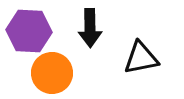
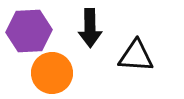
purple hexagon: rotated 6 degrees counterclockwise
black triangle: moved 5 px left, 2 px up; rotated 15 degrees clockwise
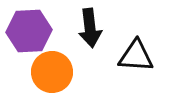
black arrow: rotated 6 degrees counterclockwise
orange circle: moved 1 px up
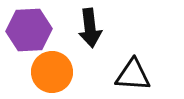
purple hexagon: moved 1 px up
black triangle: moved 3 px left, 19 px down
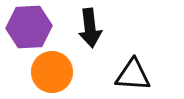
purple hexagon: moved 3 px up
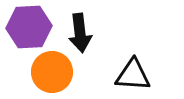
black arrow: moved 10 px left, 5 px down
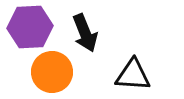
purple hexagon: moved 1 px right
black arrow: moved 5 px right; rotated 15 degrees counterclockwise
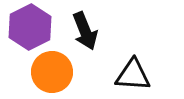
purple hexagon: rotated 24 degrees counterclockwise
black arrow: moved 2 px up
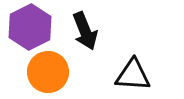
orange circle: moved 4 px left
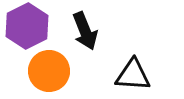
purple hexagon: moved 3 px left, 1 px up
orange circle: moved 1 px right, 1 px up
